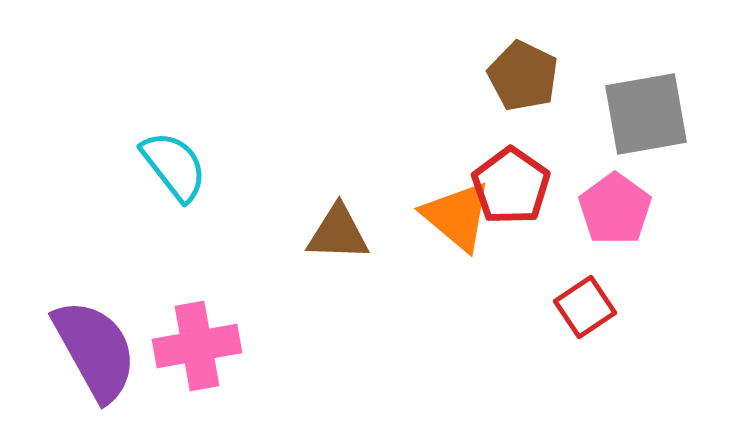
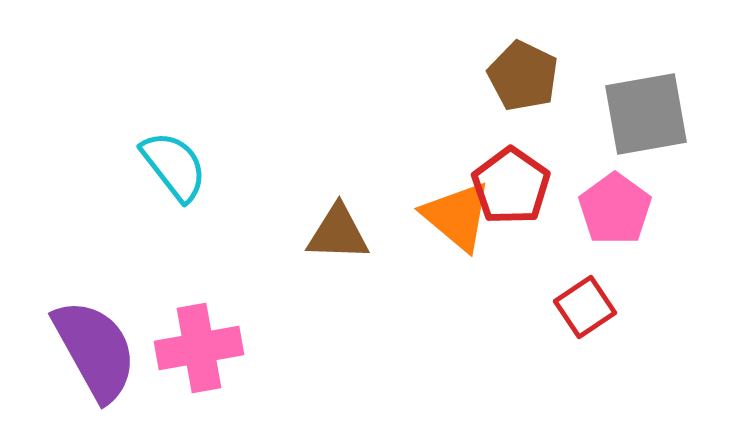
pink cross: moved 2 px right, 2 px down
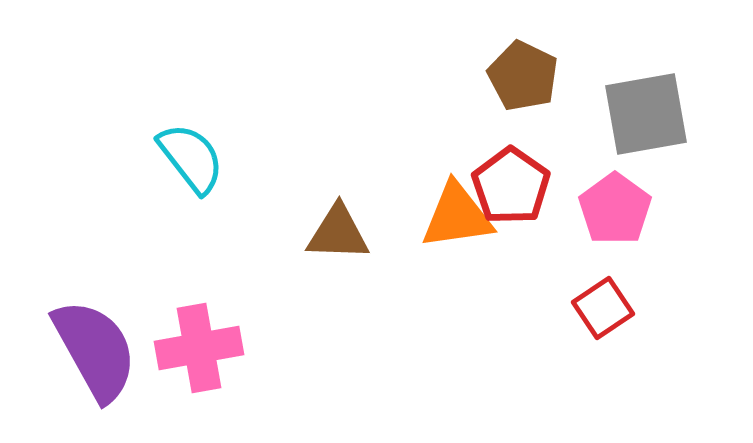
cyan semicircle: moved 17 px right, 8 px up
orange triangle: rotated 48 degrees counterclockwise
red square: moved 18 px right, 1 px down
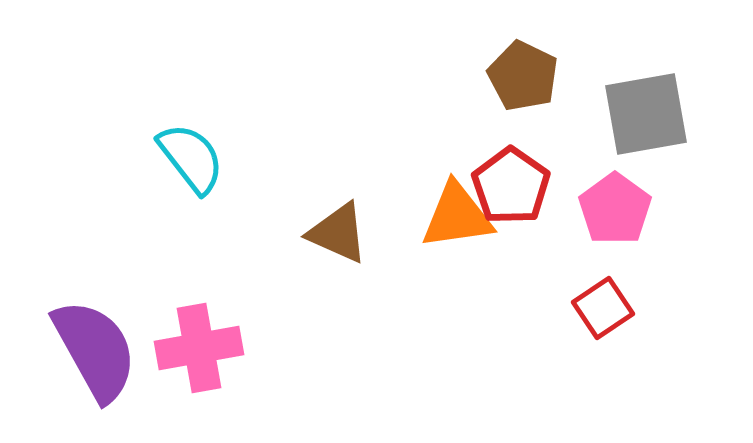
brown triangle: rotated 22 degrees clockwise
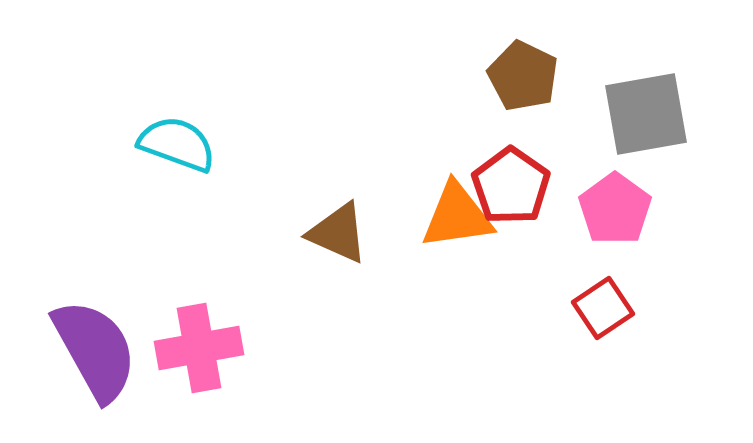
cyan semicircle: moved 14 px left, 14 px up; rotated 32 degrees counterclockwise
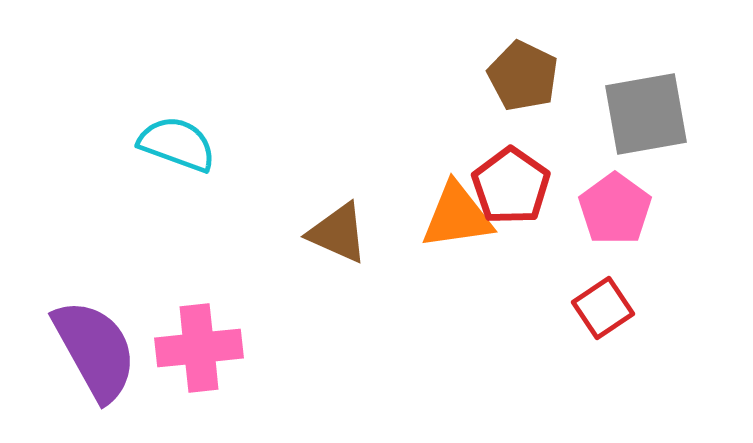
pink cross: rotated 4 degrees clockwise
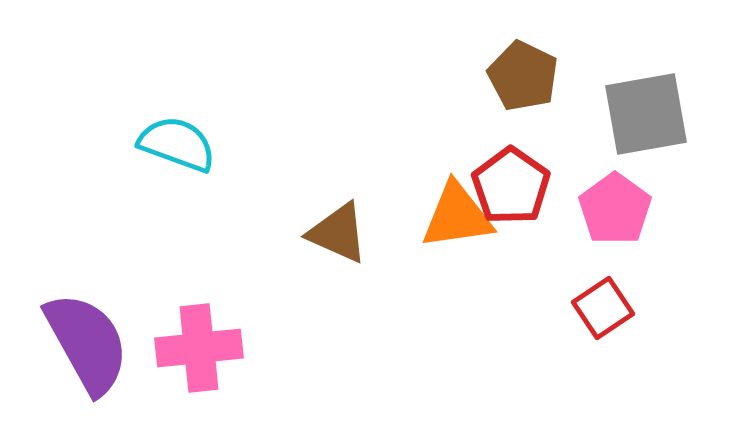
purple semicircle: moved 8 px left, 7 px up
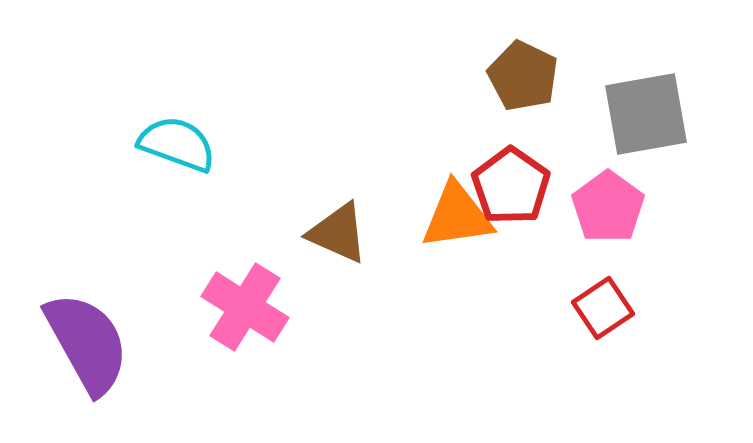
pink pentagon: moved 7 px left, 2 px up
pink cross: moved 46 px right, 41 px up; rotated 38 degrees clockwise
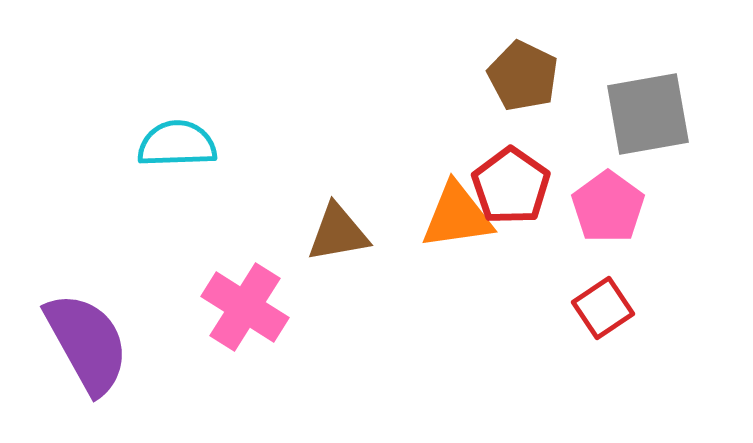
gray square: moved 2 px right
cyan semicircle: rotated 22 degrees counterclockwise
brown triangle: rotated 34 degrees counterclockwise
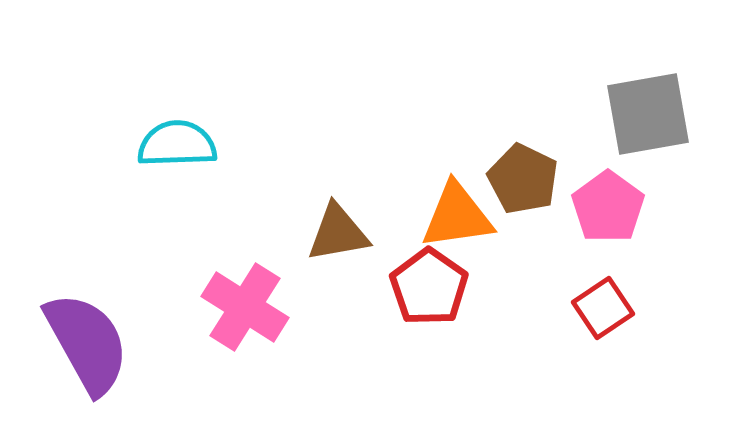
brown pentagon: moved 103 px down
red pentagon: moved 82 px left, 101 px down
